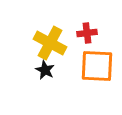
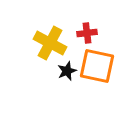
orange square: rotated 9 degrees clockwise
black star: moved 22 px right, 1 px down; rotated 24 degrees clockwise
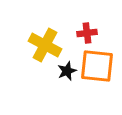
yellow cross: moved 5 px left, 2 px down
orange square: rotated 6 degrees counterclockwise
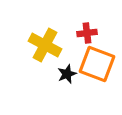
orange square: moved 2 px up; rotated 15 degrees clockwise
black star: moved 3 px down
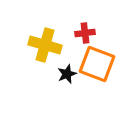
red cross: moved 2 px left
yellow cross: rotated 12 degrees counterclockwise
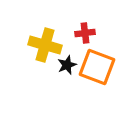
orange square: moved 3 px down
black star: moved 9 px up
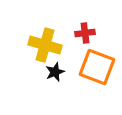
black star: moved 12 px left, 7 px down
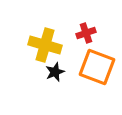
red cross: moved 1 px right; rotated 12 degrees counterclockwise
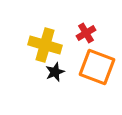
red cross: rotated 12 degrees counterclockwise
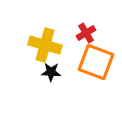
orange square: moved 1 px left, 5 px up
black star: moved 4 px left; rotated 24 degrees clockwise
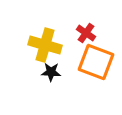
red cross: rotated 24 degrees counterclockwise
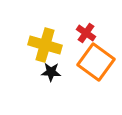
orange square: rotated 15 degrees clockwise
